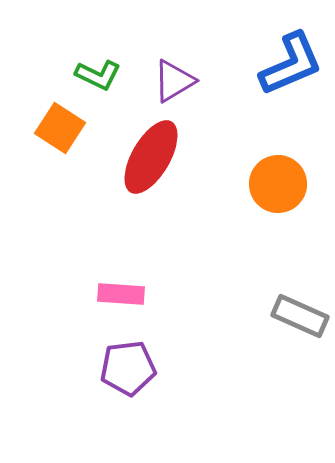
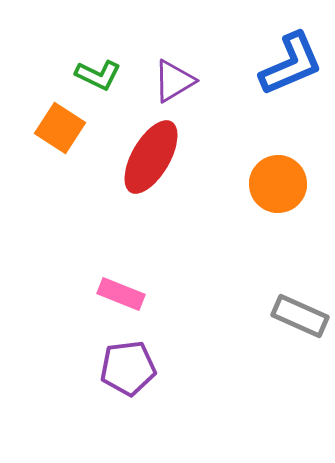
pink rectangle: rotated 18 degrees clockwise
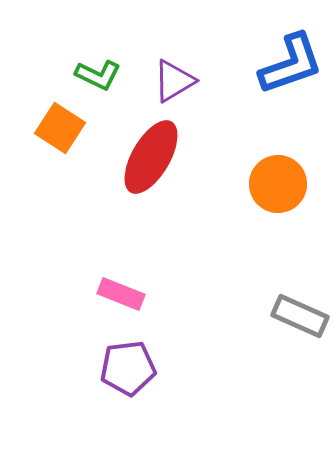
blue L-shape: rotated 4 degrees clockwise
